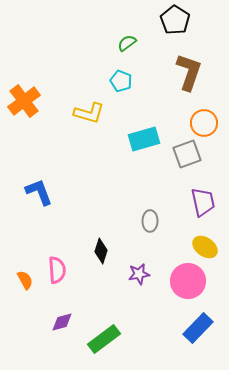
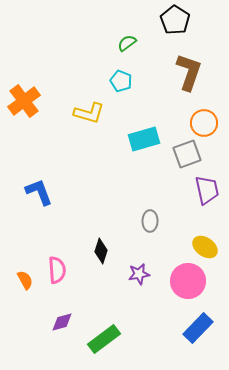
purple trapezoid: moved 4 px right, 12 px up
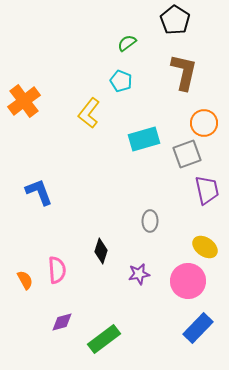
brown L-shape: moved 5 px left; rotated 6 degrees counterclockwise
yellow L-shape: rotated 112 degrees clockwise
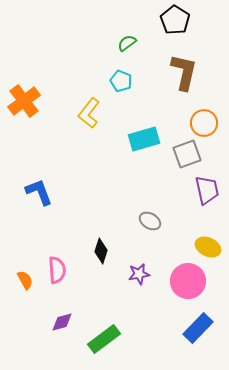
gray ellipse: rotated 60 degrees counterclockwise
yellow ellipse: moved 3 px right; rotated 10 degrees counterclockwise
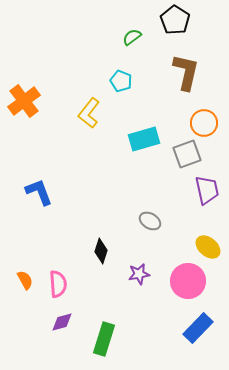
green semicircle: moved 5 px right, 6 px up
brown L-shape: moved 2 px right
yellow ellipse: rotated 15 degrees clockwise
pink semicircle: moved 1 px right, 14 px down
green rectangle: rotated 36 degrees counterclockwise
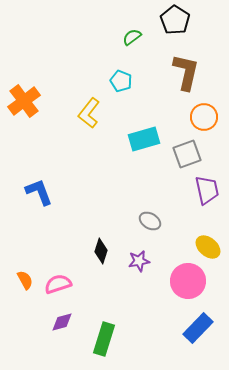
orange circle: moved 6 px up
purple star: moved 13 px up
pink semicircle: rotated 104 degrees counterclockwise
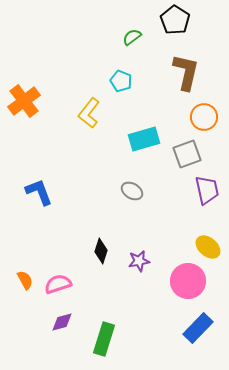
gray ellipse: moved 18 px left, 30 px up
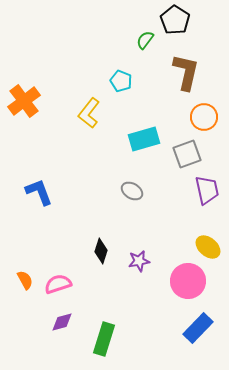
green semicircle: moved 13 px right, 3 px down; rotated 18 degrees counterclockwise
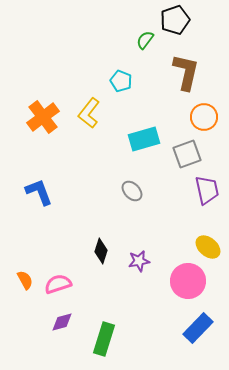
black pentagon: rotated 20 degrees clockwise
orange cross: moved 19 px right, 16 px down
gray ellipse: rotated 15 degrees clockwise
